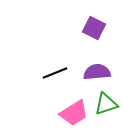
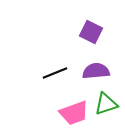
purple square: moved 3 px left, 4 px down
purple semicircle: moved 1 px left, 1 px up
pink trapezoid: rotated 12 degrees clockwise
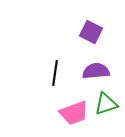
black line: rotated 60 degrees counterclockwise
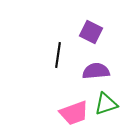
black line: moved 3 px right, 18 px up
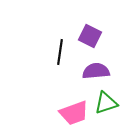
purple square: moved 1 px left, 4 px down
black line: moved 2 px right, 3 px up
green triangle: moved 1 px up
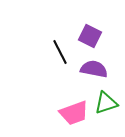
black line: rotated 35 degrees counterclockwise
purple semicircle: moved 2 px left, 2 px up; rotated 16 degrees clockwise
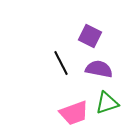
black line: moved 1 px right, 11 px down
purple semicircle: moved 5 px right
green triangle: moved 1 px right
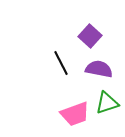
purple square: rotated 15 degrees clockwise
pink trapezoid: moved 1 px right, 1 px down
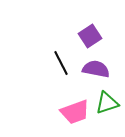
purple square: rotated 15 degrees clockwise
purple semicircle: moved 3 px left
pink trapezoid: moved 2 px up
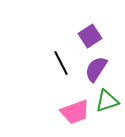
purple semicircle: rotated 68 degrees counterclockwise
green triangle: moved 2 px up
